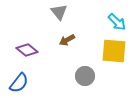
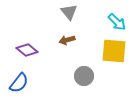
gray triangle: moved 10 px right
brown arrow: rotated 14 degrees clockwise
gray circle: moved 1 px left
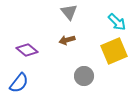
yellow square: rotated 28 degrees counterclockwise
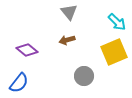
yellow square: moved 1 px down
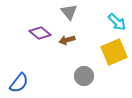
purple diamond: moved 13 px right, 17 px up
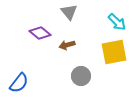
brown arrow: moved 5 px down
yellow square: rotated 12 degrees clockwise
gray circle: moved 3 px left
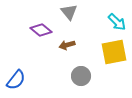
purple diamond: moved 1 px right, 3 px up
blue semicircle: moved 3 px left, 3 px up
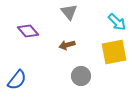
purple diamond: moved 13 px left, 1 px down; rotated 10 degrees clockwise
blue semicircle: moved 1 px right
